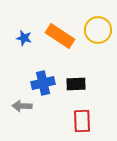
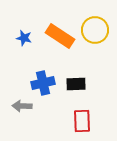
yellow circle: moved 3 px left
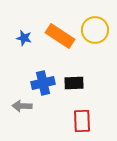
black rectangle: moved 2 px left, 1 px up
